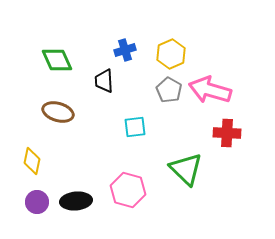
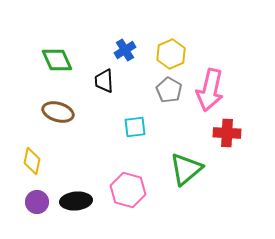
blue cross: rotated 15 degrees counterclockwise
pink arrow: rotated 93 degrees counterclockwise
green triangle: rotated 36 degrees clockwise
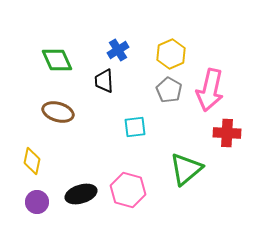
blue cross: moved 7 px left
black ellipse: moved 5 px right, 7 px up; rotated 12 degrees counterclockwise
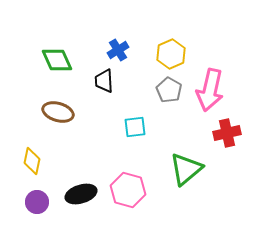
red cross: rotated 16 degrees counterclockwise
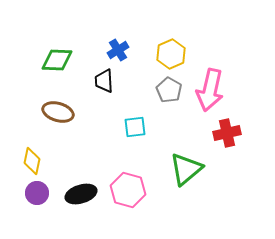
green diamond: rotated 64 degrees counterclockwise
purple circle: moved 9 px up
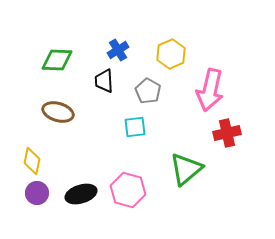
gray pentagon: moved 21 px left, 1 px down
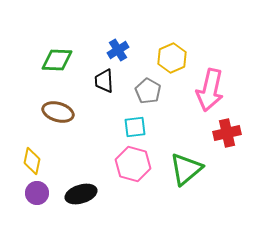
yellow hexagon: moved 1 px right, 4 px down
pink hexagon: moved 5 px right, 26 px up
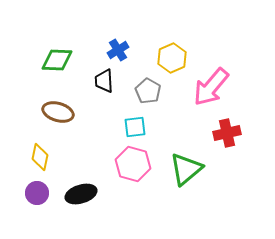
pink arrow: moved 1 px right, 3 px up; rotated 27 degrees clockwise
yellow diamond: moved 8 px right, 4 px up
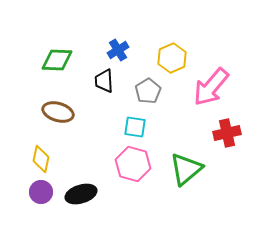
gray pentagon: rotated 10 degrees clockwise
cyan square: rotated 15 degrees clockwise
yellow diamond: moved 1 px right, 2 px down
purple circle: moved 4 px right, 1 px up
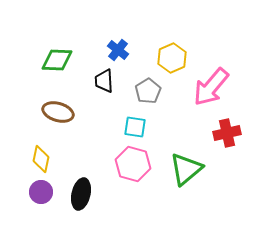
blue cross: rotated 20 degrees counterclockwise
black ellipse: rotated 60 degrees counterclockwise
